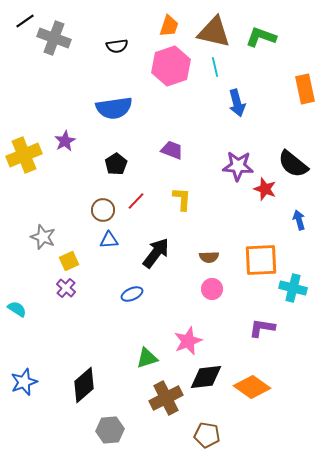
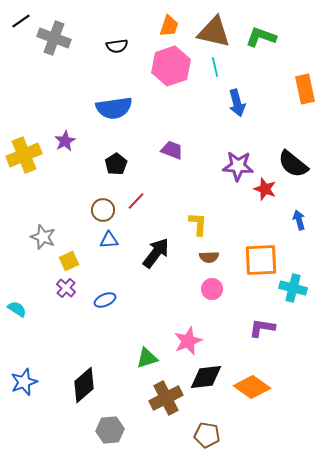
black line at (25, 21): moved 4 px left
yellow L-shape at (182, 199): moved 16 px right, 25 px down
blue ellipse at (132, 294): moved 27 px left, 6 px down
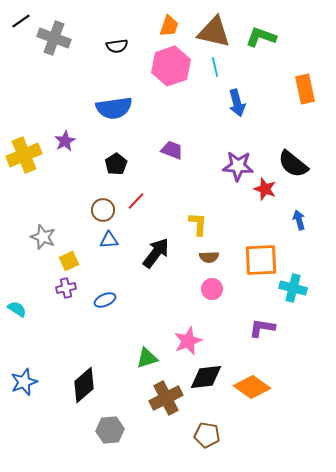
purple cross at (66, 288): rotated 36 degrees clockwise
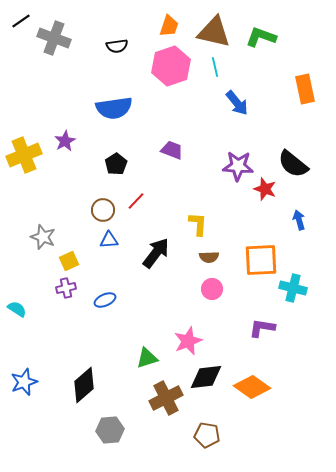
blue arrow at (237, 103): rotated 24 degrees counterclockwise
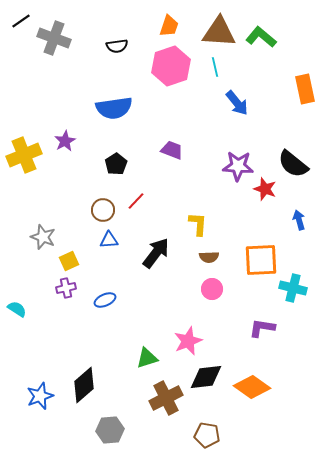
brown triangle at (214, 32): moved 5 px right; rotated 9 degrees counterclockwise
green L-shape at (261, 37): rotated 20 degrees clockwise
blue star at (24, 382): moved 16 px right, 14 px down
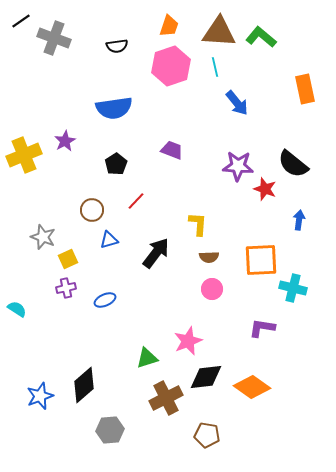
brown circle at (103, 210): moved 11 px left
blue arrow at (299, 220): rotated 24 degrees clockwise
blue triangle at (109, 240): rotated 12 degrees counterclockwise
yellow square at (69, 261): moved 1 px left, 2 px up
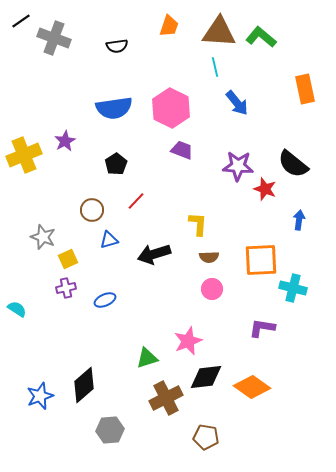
pink hexagon at (171, 66): moved 42 px down; rotated 15 degrees counterclockwise
purple trapezoid at (172, 150): moved 10 px right
black arrow at (156, 253): moved 2 px left, 1 px down; rotated 144 degrees counterclockwise
brown pentagon at (207, 435): moved 1 px left, 2 px down
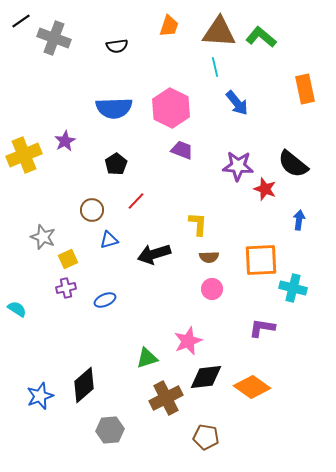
blue semicircle at (114, 108): rotated 6 degrees clockwise
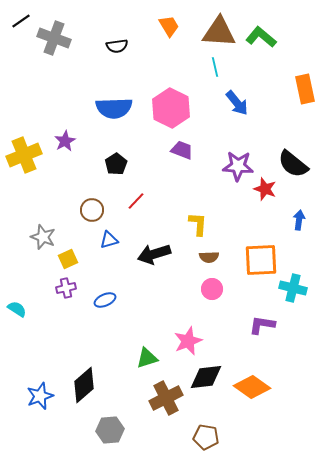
orange trapezoid at (169, 26): rotated 50 degrees counterclockwise
purple L-shape at (262, 328): moved 3 px up
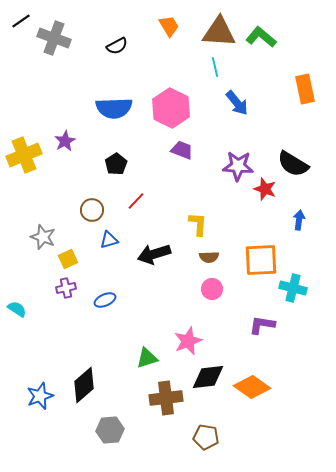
black semicircle at (117, 46): rotated 20 degrees counterclockwise
black semicircle at (293, 164): rotated 8 degrees counterclockwise
black diamond at (206, 377): moved 2 px right
brown cross at (166, 398): rotated 20 degrees clockwise
